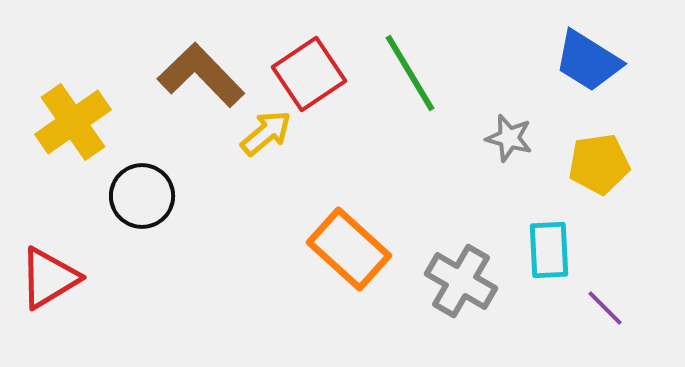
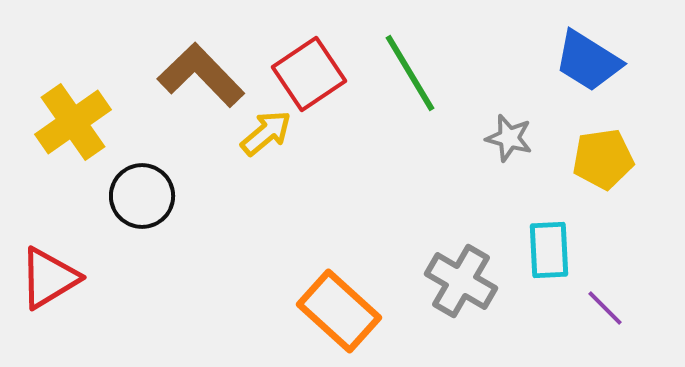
yellow pentagon: moved 4 px right, 5 px up
orange rectangle: moved 10 px left, 62 px down
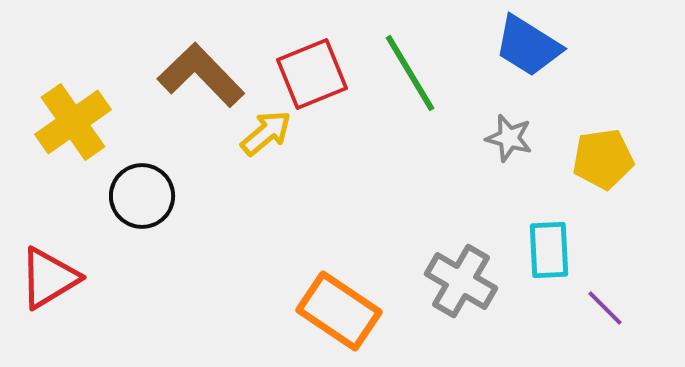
blue trapezoid: moved 60 px left, 15 px up
red square: moved 3 px right; rotated 12 degrees clockwise
orange rectangle: rotated 8 degrees counterclockwise
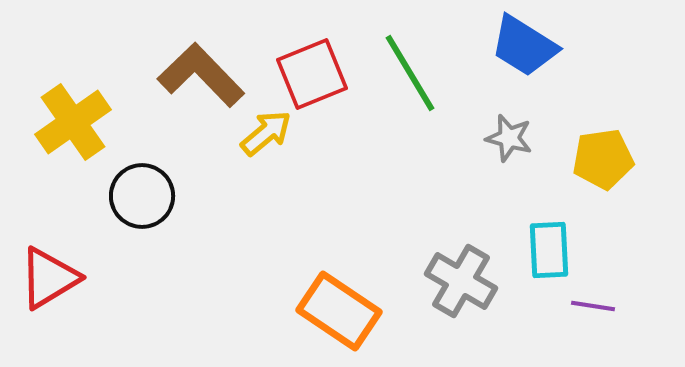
blue trapezoid: moved 4 px left
purple line: moved 12 px left, 2 px up; rotated 36 degrees counterclockwise
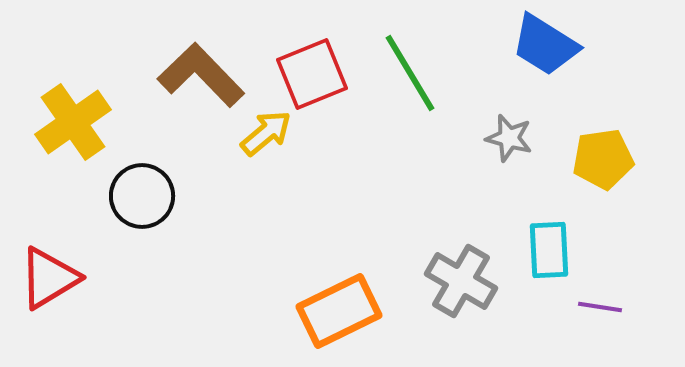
blue trapezoid: moved 21 px right, 1 px up
purple line: moved 7 px right, 1 px down
orange rectangle: rotated 60 degrees counterclockwise
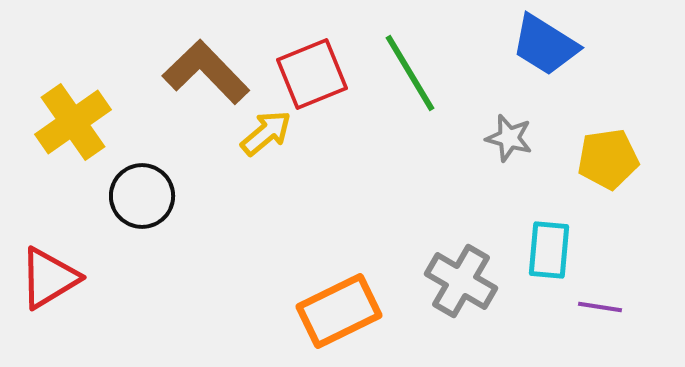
brown L-shape: moved 5 px right, 3 px up
yellow pentagon: moved 5 px right
cyan rectangle: rotated 8 degrees clockwise
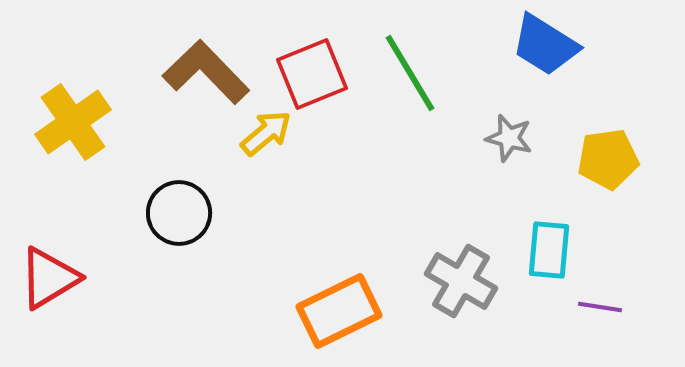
black circle: moved 37 px right, 17 px down
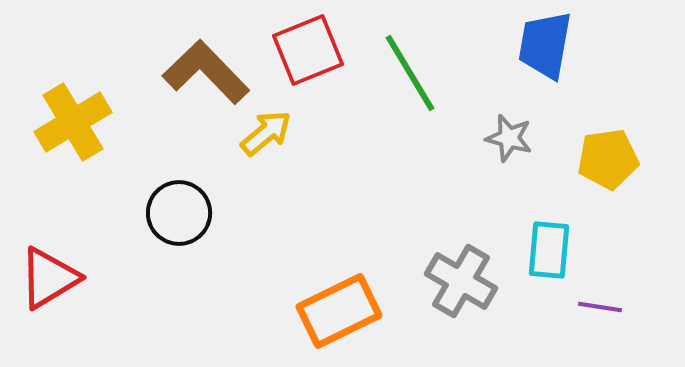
blue trapezoid: rotated 68 degrees clockwise
red square: moved 4 px left, 24 px up
yellow cross: rotated 4 degrees clockwise
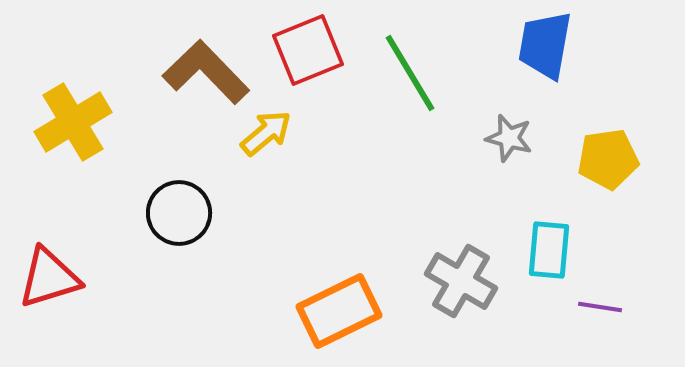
red triangle: rotated 14 degrees clockwise
